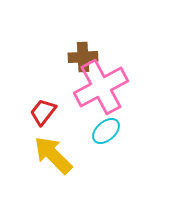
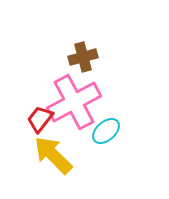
brown cross: rotated 12 degrees counterclockwise
pink cross: moved 27 px left, 15 px down
red trapezoid: moved 3 px left, 7 px down
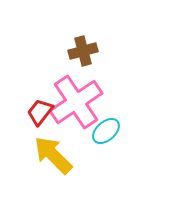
brown cross: moved 6 px up
pink cross: moved 2 px right; rotated 6 degrees counterclockwise
red trapezoid: moved 7 px up
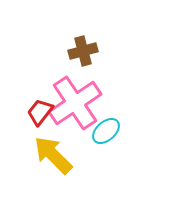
pink cross: moved 1 px left, 1 px down
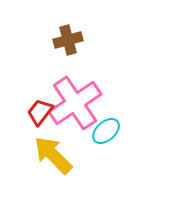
brown cross: moved 15 px left, 11 px up
